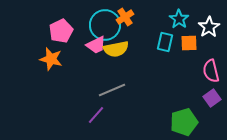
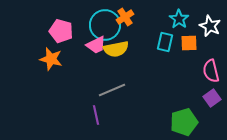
white star: moved 1 px right, 1 px up; rotated 15 degrees counterclockwise
pink pentagon: rotated 30 degrees counterclockwise
purple line: rotated 54 degrees counterclockwise
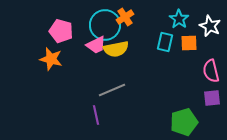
purple square: rotated 30 degrees clockwise
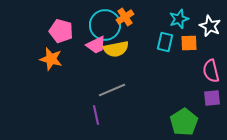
cyan star: rotated 18 degrees clockwise
green pentagon: rotated 16 degrees counterclockwise
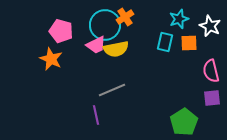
orange star: rotated 10 degrees clockwise
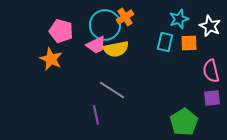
gray line: rotated 56 degrees clockwise
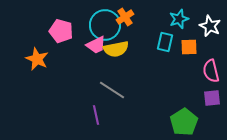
orange square: moved 4 px down
orange star: moved 14 px left
